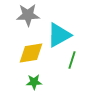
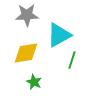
gray star: moved 1 px left
yellow diamond: moved 5 px left
green star: rotated 28 degrees clockwise
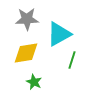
gray star: moved 4 px down
cyan triangle: moved 1 px up
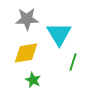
cyan triangle: rotated 32 degrees counterclockwise
green line: moved 1 px right, 2 px down
green star: moved 1 px left, 2 px up
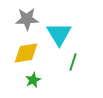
green star: rotated 21 degrees clockwise
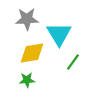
yellow diamond: moved 6 px right
green line: rotated 18 degrees clockwise
green star: moved 6 px left; rotated 21 degrees clockwise
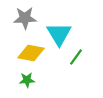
gray star: moved 2 px left, 1 px up
yellow diamond: moved 1 px left; rotated 20 degrees clockwise
green line: moved 3 px right, 5 px up
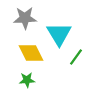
yellow diamond: rotated 52 degrees clockwise
